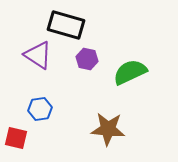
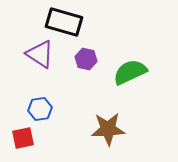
black rectangle: moved 2 px left, 3 px up
purple triangle: moved 2 px right, 1 px up
purple hexagon: moved 1 px left
brown star: rotated 8 degrees counterclockwise
red square: moved 7 px right; rotated 25 degrees counterclockwise
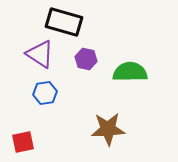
green semicircle: rotated 24 degrees clockwise
blue hexagon: moved 5 px right, 16 px up
red square: moved 4 px down
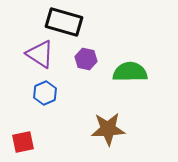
blue hexagon: rotated 15 degrees counterclockwise
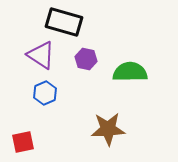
purple triangle: moved 1 px right, 1 px down
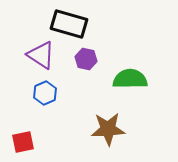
black rectangle: moved 5 px right, 2 px down
green semicircle: moved 7 px down
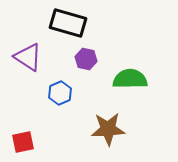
black rectangle: moved 1 px left, 1 px up
purple triangle: moved 13 px left, 2 px down
blue hexagon: moved 15 px right
